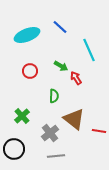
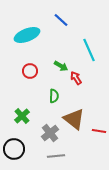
blue line: moved 1 px right, 7 px up
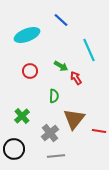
brown triangle: rotated 30 degrees clockwise
